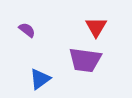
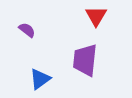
red triangle: moved 11 px up
purple trapezoid: rotated 88 degrees clockwise
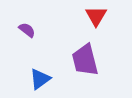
purple trapezoid: rotated 20 degrees counterclockwise
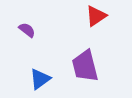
red triangle: rotated 25 degrees clockwise
purple trapezoid: moved 6 px down
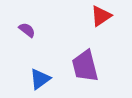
red triangle: moved 5 px right
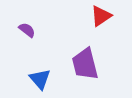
purple trapezoid: moved 2 px up
blue triangle: rotated 35 degrees counterclockwise
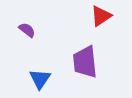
purple trapezoid: moved 2 px up; rotated 8 degrees clockwise
blue triangle: rotated 15 degrees clockwise
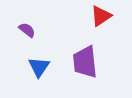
blue triangle: moved 1 px left, 12 px up
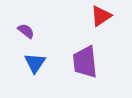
purple semicircle: moved 1 px left, 1 px down
blue triangle: moved 4 px left, 4 px up
